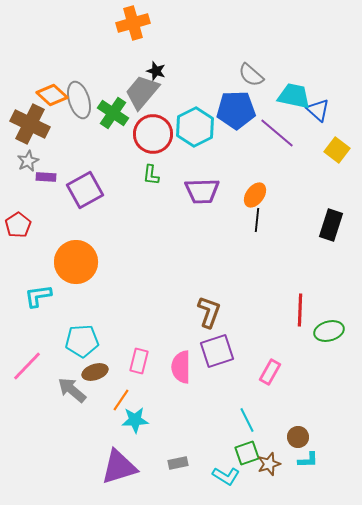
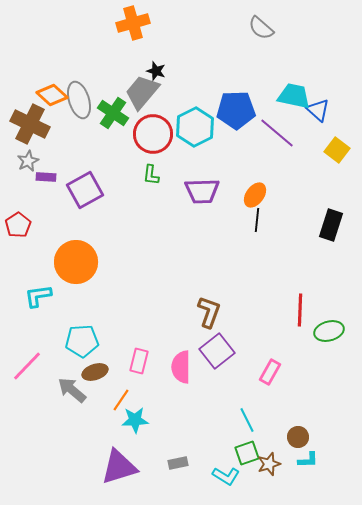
gray semicircle at (251, 75): moved 10 px right, 47 px up
purple square at (217, 351): rotated 20 degrees counterclockwise
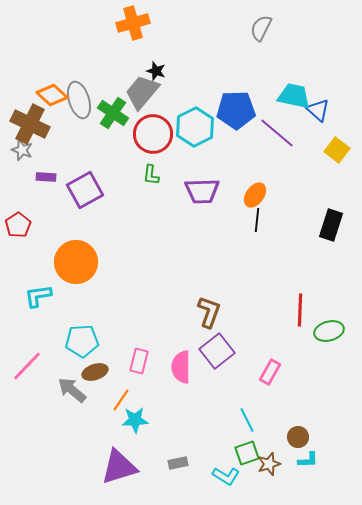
gray semicircle at (261, 28): rotated 76 degrees clockwise
gray star at (28, 161): moved 6 px left, 11 px up; rotated 25 degrees counterclockwise
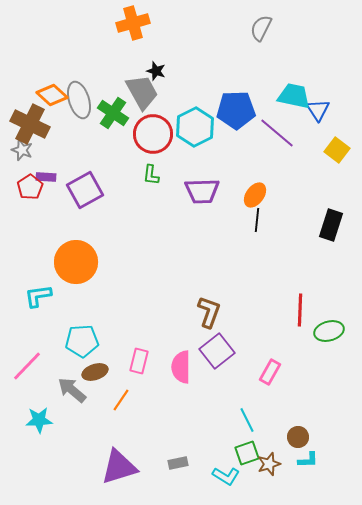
gray trapezoid at (142, 92): rotated 111 degrees clockwise
blue triangle at (318, 110): rotated 15 degrees clockwise
red pentagon at (18, 225): moved 12 px right, 38 px up
cyan star at (135, 420): moved 96 px left
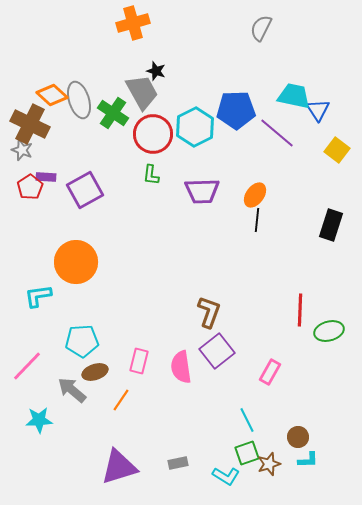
pink semicircle at (181, 367): rotated 8 degrees counterclockwise
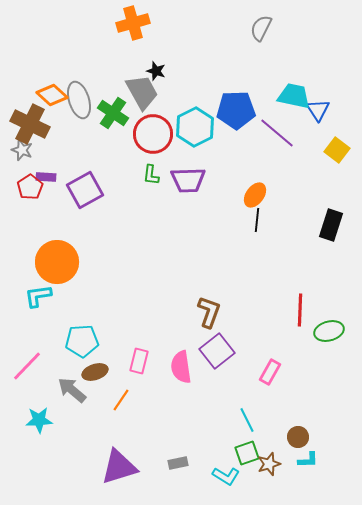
purple trapezoid at (202, 191): moved 14 px left, 11 px up
orange circle at (76, 262): moved 19 px left
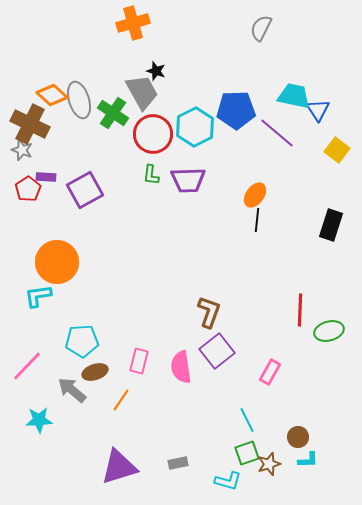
red pentagon at (30, 187): moved 2 px left, 2 px down
cyan L-shape at (226, 476): moved 2 px right, 5 px down; rotated 16 degrees counterclockwise
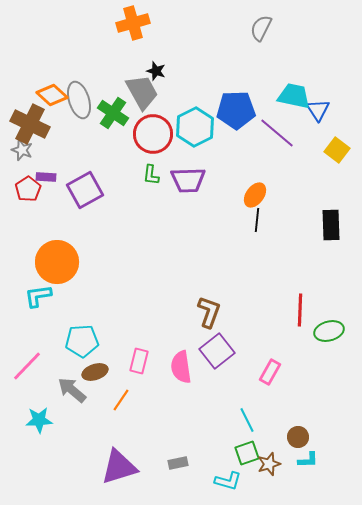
black rectangle at (331, 225): rotated 20 degrees counterclockwise
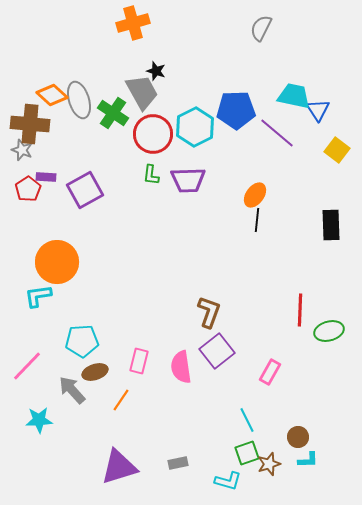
brown cross at (30, 124): rotated 21 degrees counterclockwise
gray arrow at (72, 390): rotated 8 degrees clockwise
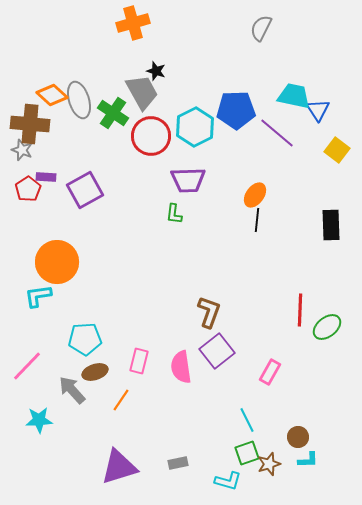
red circle at (153, 134): moved 2 px left, 2 px down
green L-shape at (151, 175): moved 23 px right, 39 px down
green ellipse at (329, 331): moved 2 px left, 4 px up; rotated 24 degrees counterclockwise
cyan pentagon at (82, 341): moved 3 px right, 2 px up
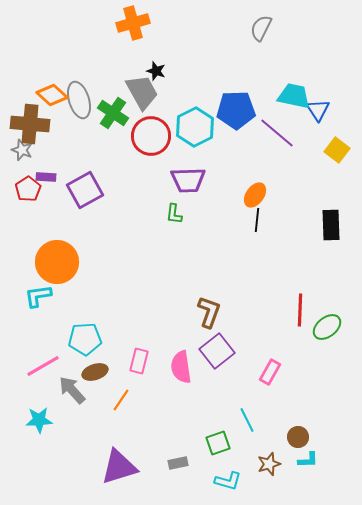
pink line at (27, 366): moved 16 px right; rotated 16 degrees clockwise
green square at (247, 453): moved 29 px left, 10 px up
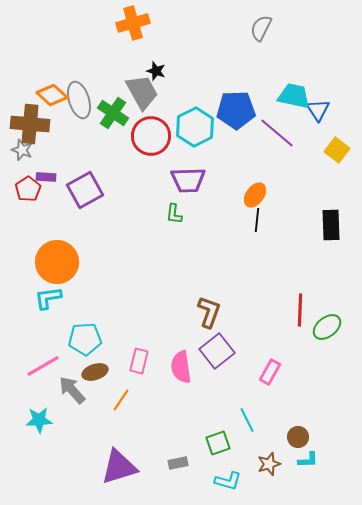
cyan L-shape at (38, 296): moved 10 px right, 2 px down
